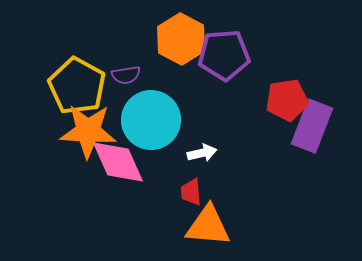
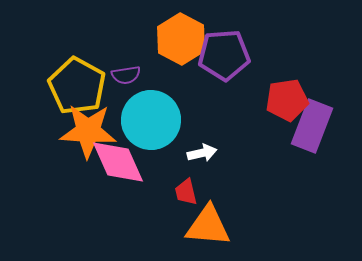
red trapezoid: moved 5 px left; rotated 8 degrees counterclockwise
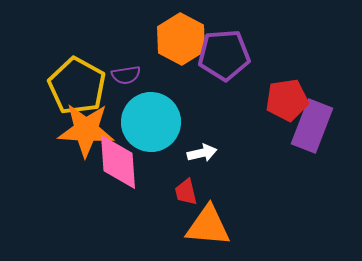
cyan circle: moved 2 px down
orange star: moved 2 px left, 1 px up
pink diamond: rotated 20 degrees clockwise
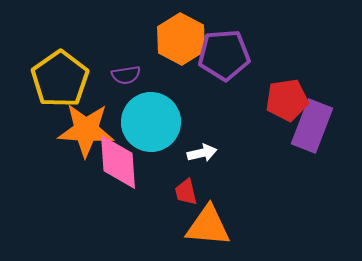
yellow pentagon: moved 17 px left, 7 px up; rotated 8 degrees clockwise
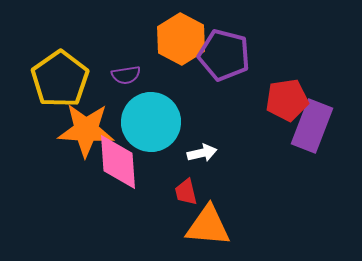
purple pentagon: rotated 18 degrees clockwise
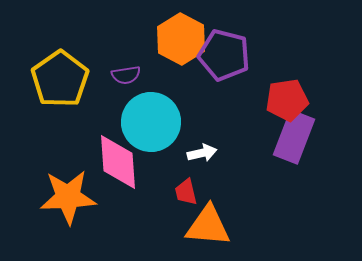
purple rectangle: moved 18 px left, 11 px down
orange star: moved 18 px left, 67 px down; rotated 6 degrees counterclockwise
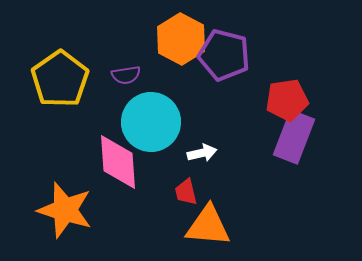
orange star: moved 3 px left, 13 px down; rotated 20 degrees clockwise
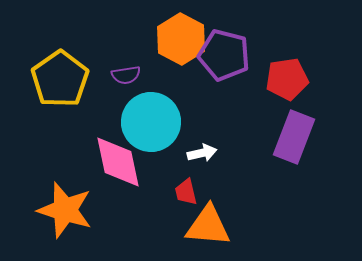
red pentagon: moved 21 px up
pink diamond: rotated 8 degrees counterclockwise
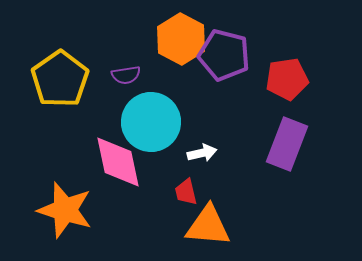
purple rectangle: moved 7 px left, 7 px down
